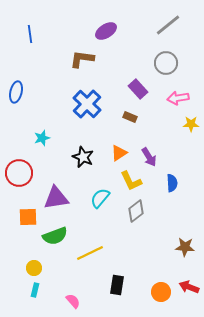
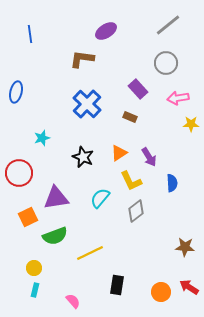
orange square: rotated 24 degrees counterclockwise
red arrow: rotated 12 degrees clockwise
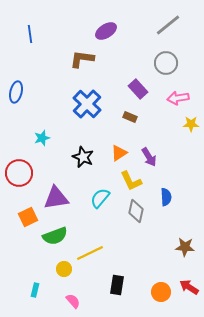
blue semicircle: moved 6 px left, 14 px down
gray diamond: rotated 40 degrees counterclockwise
yellow circle: moved 30 px right, 1 px down
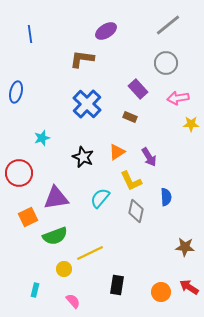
orange triangle: moved 2 px left, 1 px up
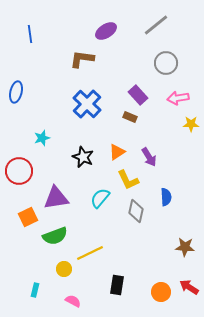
gray line: moved 12 px left
purple rectangle: moved 6 px down
red circle: moved 2 px up
yellow L-shape: moved 3 px left, 1 px up
pink semicircle: rotated 21 degrees counterclockwise
